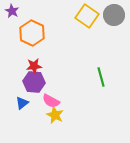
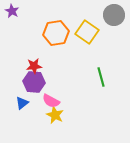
yellow square: moved 16 px down
orange hexagon: moved 24 px right; rotated 25 degrees clockwise
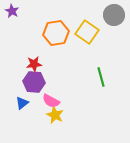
red star: moved 2 px up
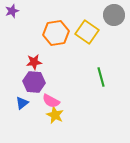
purple star: rotated 24 degrees clockwise
red star: moved 2 px up
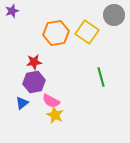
purple hexagon: rotated 15 degrees counterclockwise
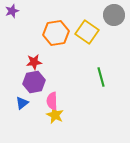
pink semicircle: moved 1 px right; rotated 60 degrees clockwise
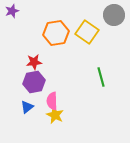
blue triangle: moved 5 px right, 4 px down
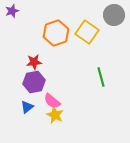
orange hexagon: rotated 10 degrees counterclockwise
pink semicircle: rotated 48 degrees counterclockwise
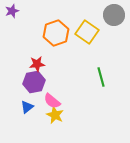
red star: moved 3 px right, 2 px down
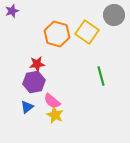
orange hexagon: moved 1 px right, 1 px down; rotated 25 degrees counterclockwise
green line: moved 1 px up
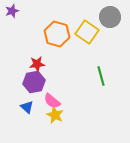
gray circle: moved 4 px left, 2 px down
blue triangle: rotated 40 degrees counterclockwise
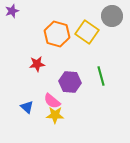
gray circle: moved 2 px right, 1 px up
purple hexagon: moved 36 px right; rotated 15 degrees clockwise
yellow star: rotated 24 degrees counterclockwise
